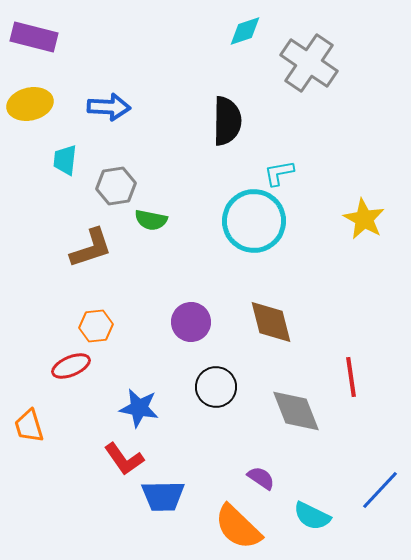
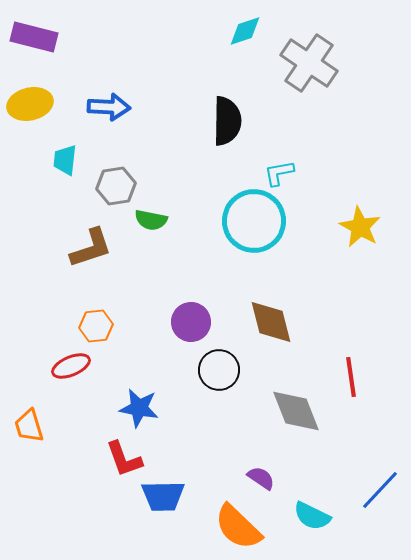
yellow star: moved 4 px left, 8 px down
black circle: moved 3 px right, 17 px up
red L-shape: rotated 15 degrees clockwise
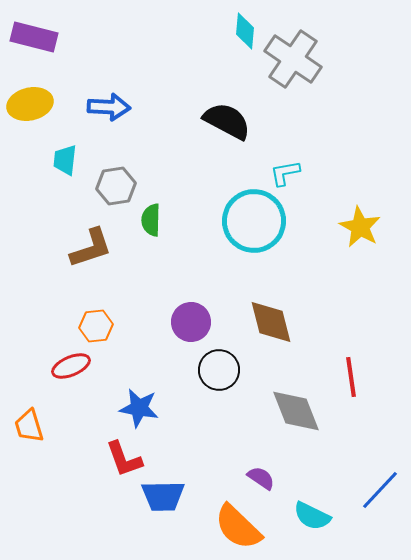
cyan diamond: rotated 66 degrees counterclockwise
gray cross: moved 16 px left, 4 px up
black semicircle: rotated 63 degrees counterclockwise
cyan L-shape: moved 6 px right
green semicircle: rotated 80 degrees clockwise
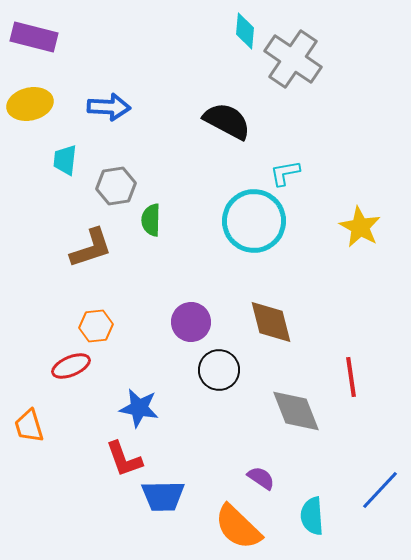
cyan semicircle: rotated 60 degrees clockwise
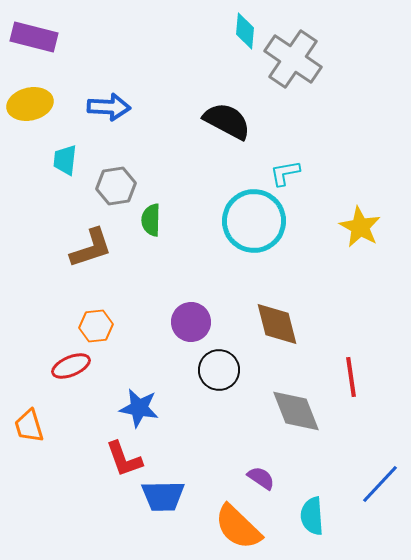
brown diamond: moved 6 px right, 2 px down
blue line: moved 6 px up
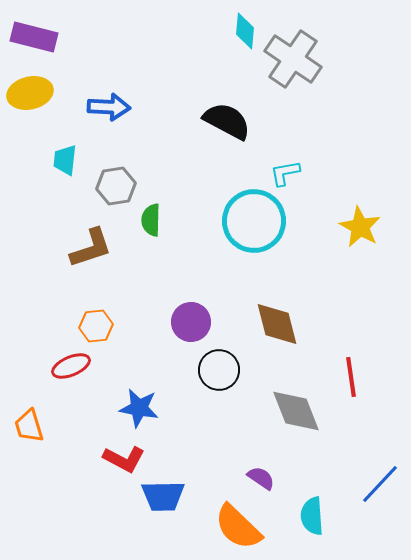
yellow ellipse: moved 11 px up
red L-shape: rotated 42 degrees counterclockwise
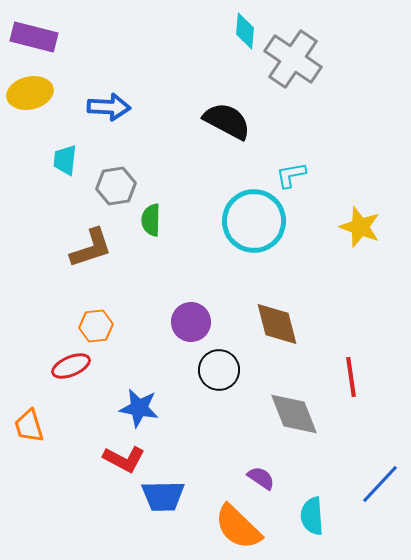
cyan L-shape: moved 6 px right, 2 px down
yellow star: rotated 9 degrees counterclockwise
gray diamond: moved 2 px left, 3 px down
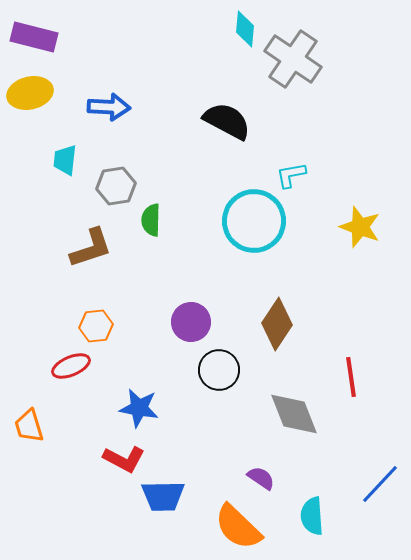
cyan diamond: moved 2 px up
brown diamond: rotated 48 degrees clockwise
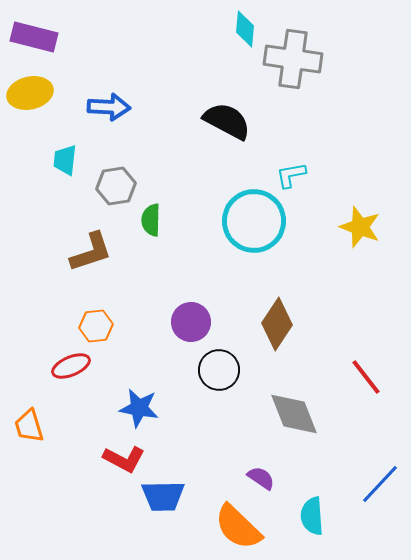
gray cross: rotated 26 degrees counterclockwise
brown L-shape: moved 4 px down
red line: moved 15 px right; rotated 30 degrees counterclockwise
